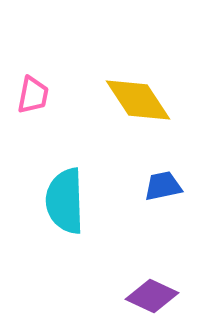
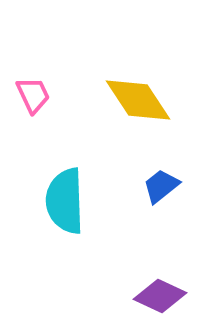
pink trapezoid: rotated 36 degrees counterclockwise
blue trapezoid: moved 2 px left; rotated 27 degrees counterclockwise
purple diamond: moved 8 px right
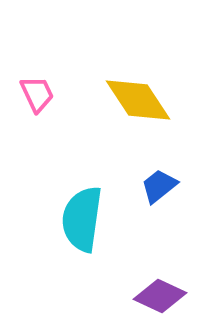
pink trapezoid: moved 4 px right, 1 px up
blue trapezoid: moved 2 px left
cyan semicircle: moved 17 px right, 18 px down; rotated 10 degrees clockwise
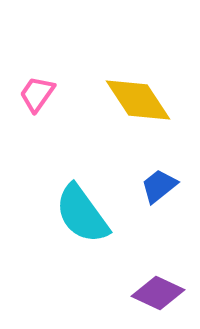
pink trapezoid: rotated 120 degrees counterclockwise
cyan semicircle: moved 5 px up; rotated 44 degrees counterclockwise
purple diamond: moved 2 px left, 3 px up
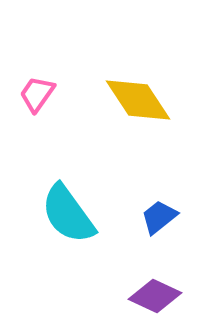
blue trapezoid: moved 31 px down
cyan semicircle: moved 14 px left
purple diamond: moved 3 px left, 3 px down
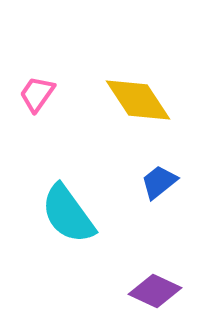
blue trapezoid: moved 35 px up
purple diamond: moved 5 px up
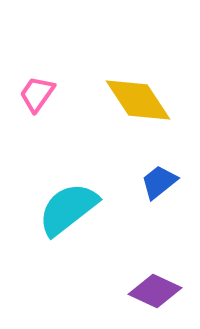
cyan semicircle: moved 5 px up; rotated 88 degrees clockwise
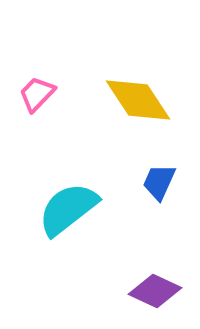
pink trapezoid: rotated 9 degrees clockwise
blue trapezoid: rotated 27 degrees counterclockwise
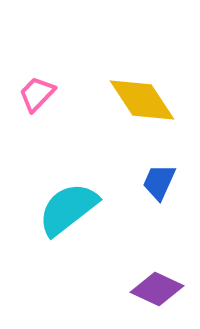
yellow diamond: moved 4 px right
purple diamond: moved 2 px right, 2 px up
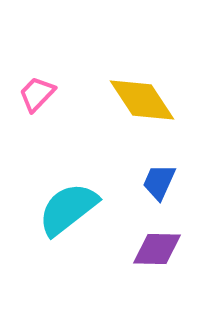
purple diamond: moved 40 px up; rotated 24 degrees counterclockwise
